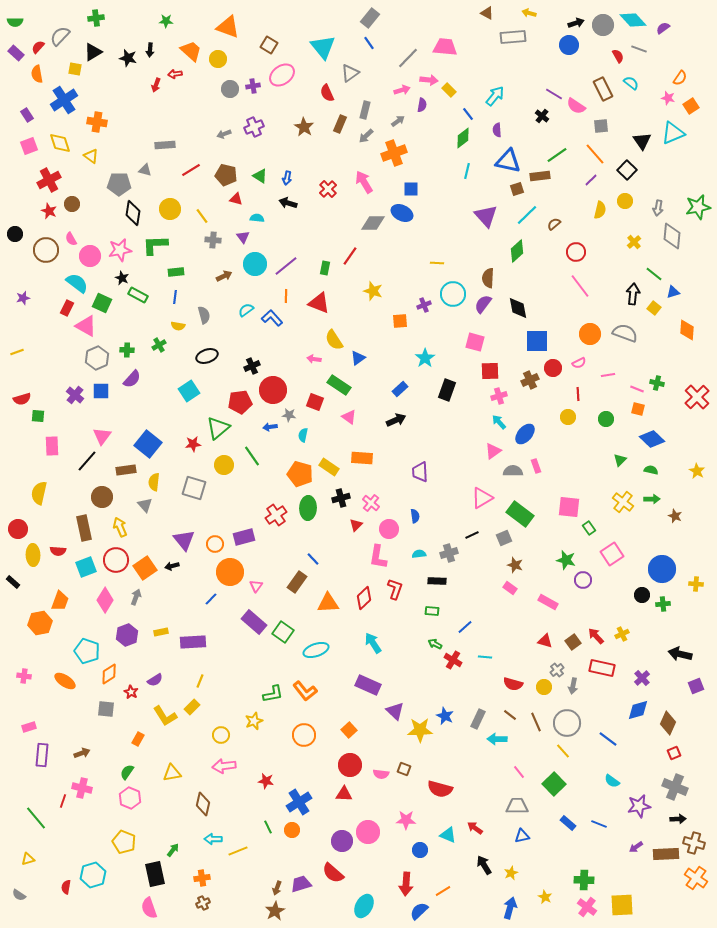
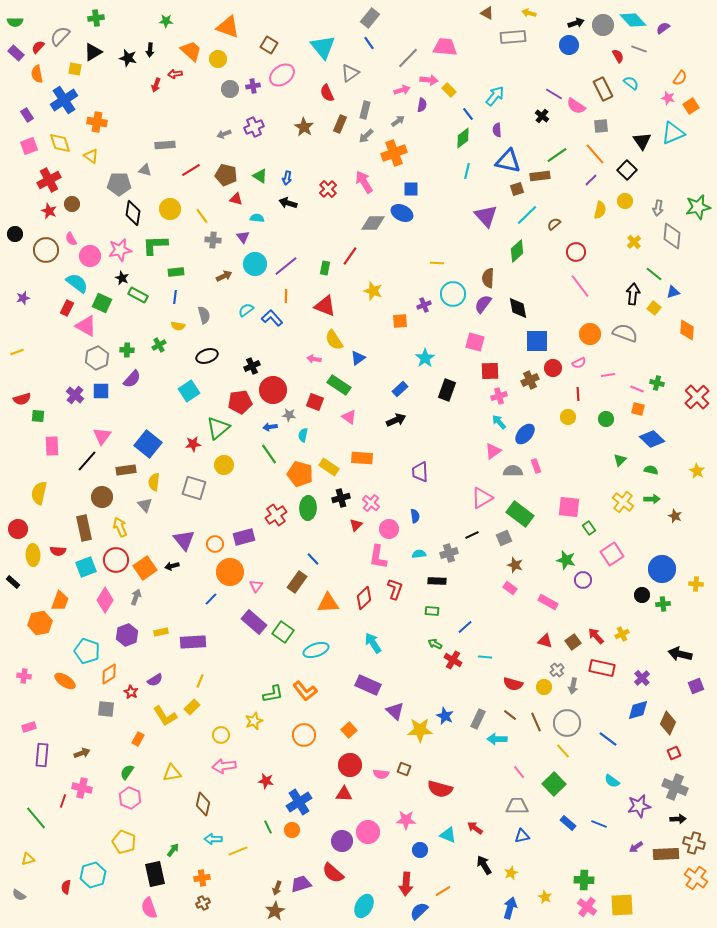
red triangle at (319, 303): moved 6 px right, 3 px down
green line at (252, 456): moved 17 px right, 2 px up
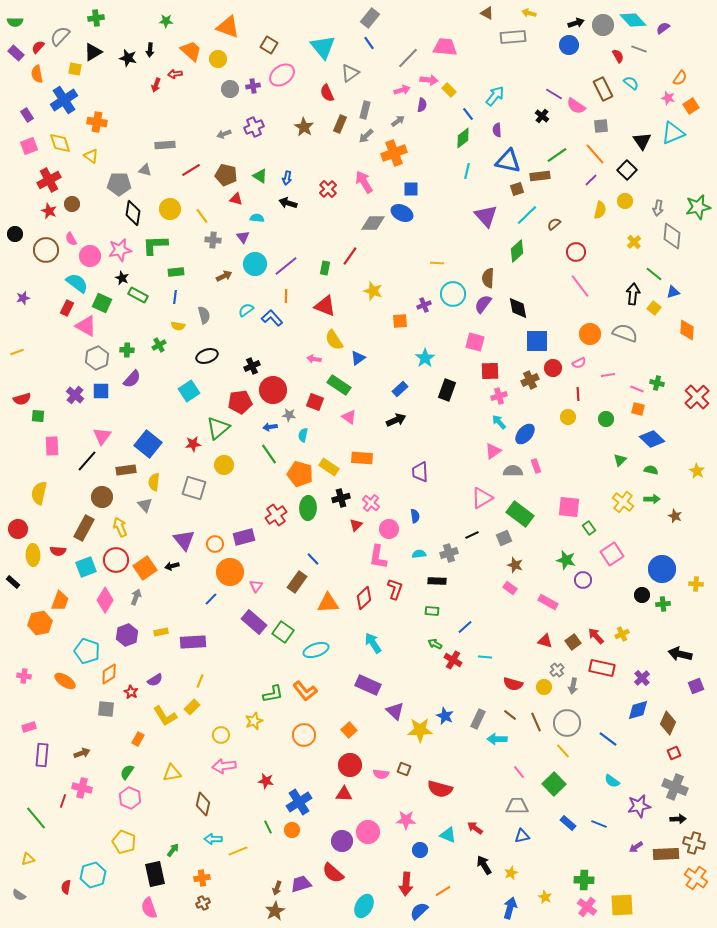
brown rectangle at (84, 528): rotated 40 degrees clockwise
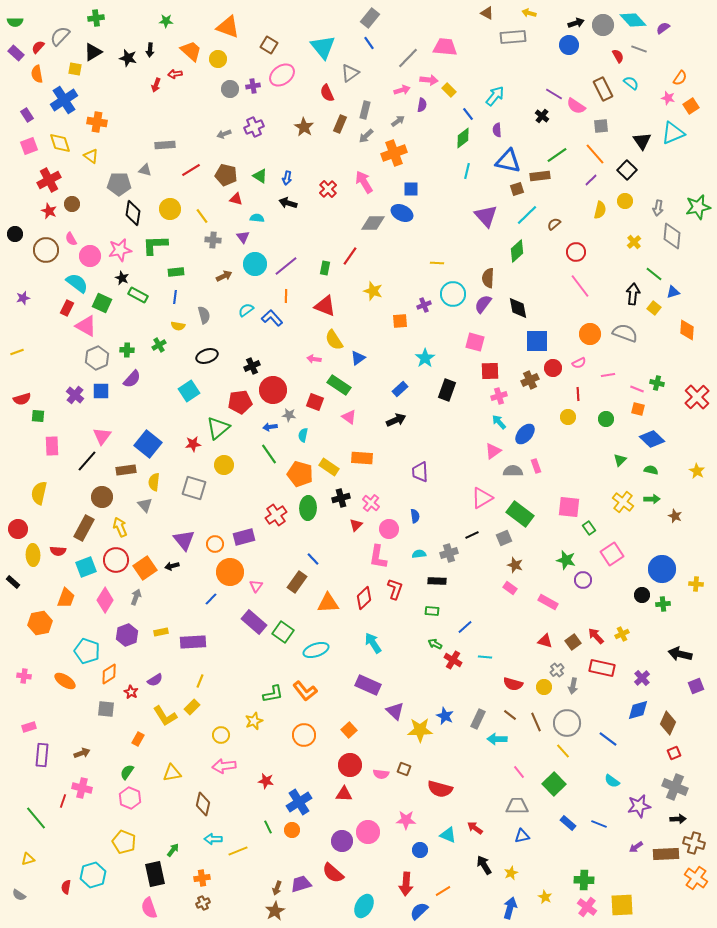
orange trapezoid at (60, 601): moved 6 px right, 3 px up
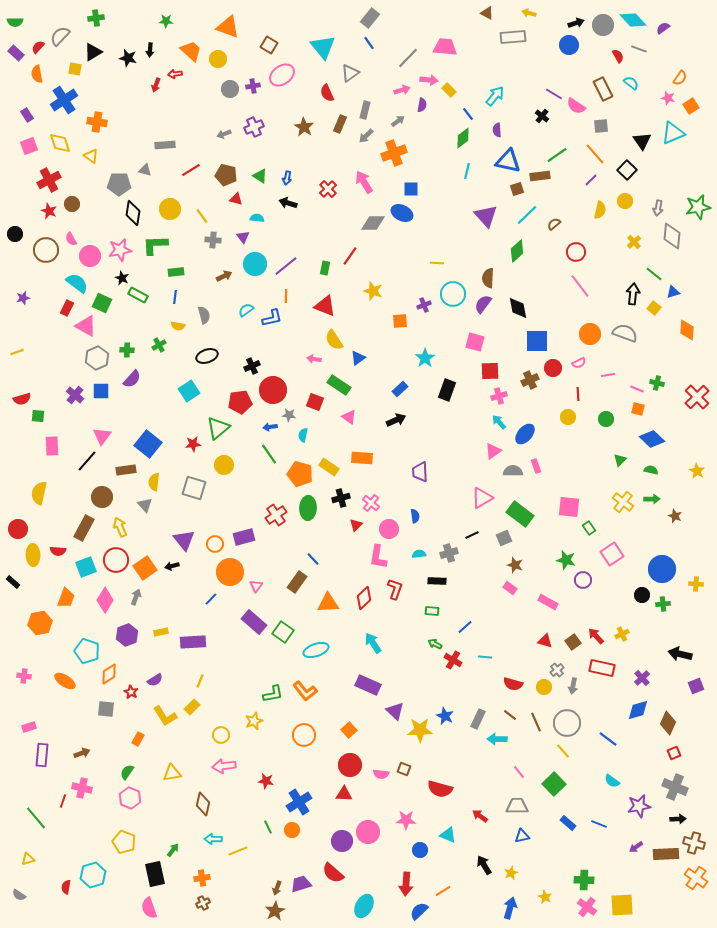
blue L-shape at (272, 318): rotated 120 degrees clockwise
red arrow at (475, 828): moved 5 px right, 12 px up
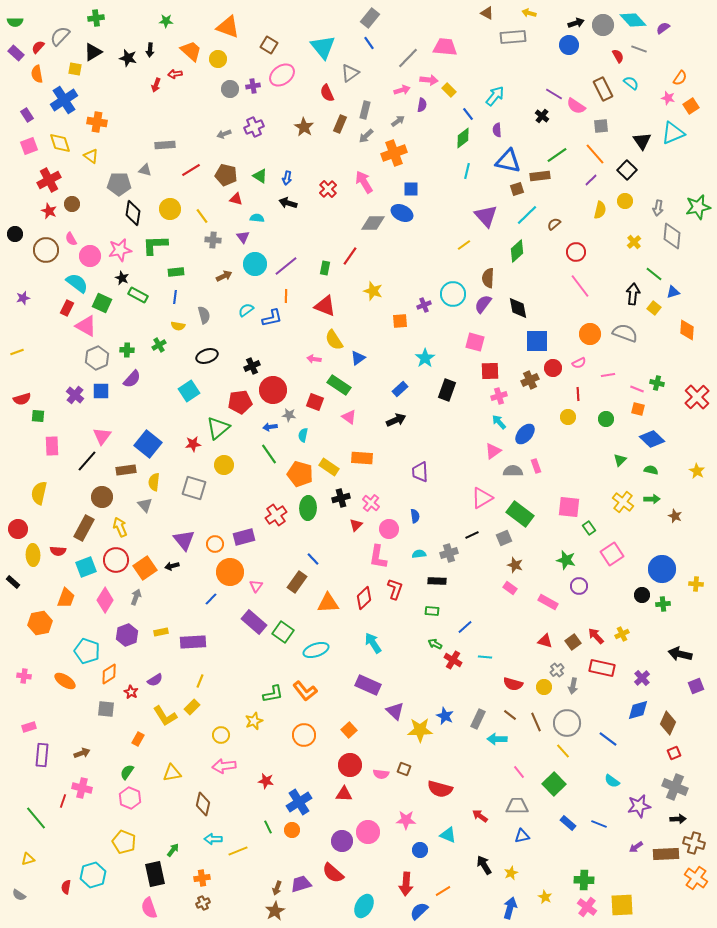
yellow line at (437, 263): moved 27 px right, 18 px up; rotated 40 degrees counterclockwise
purple circle at (583, 580): moved 4 px left, 6 px down
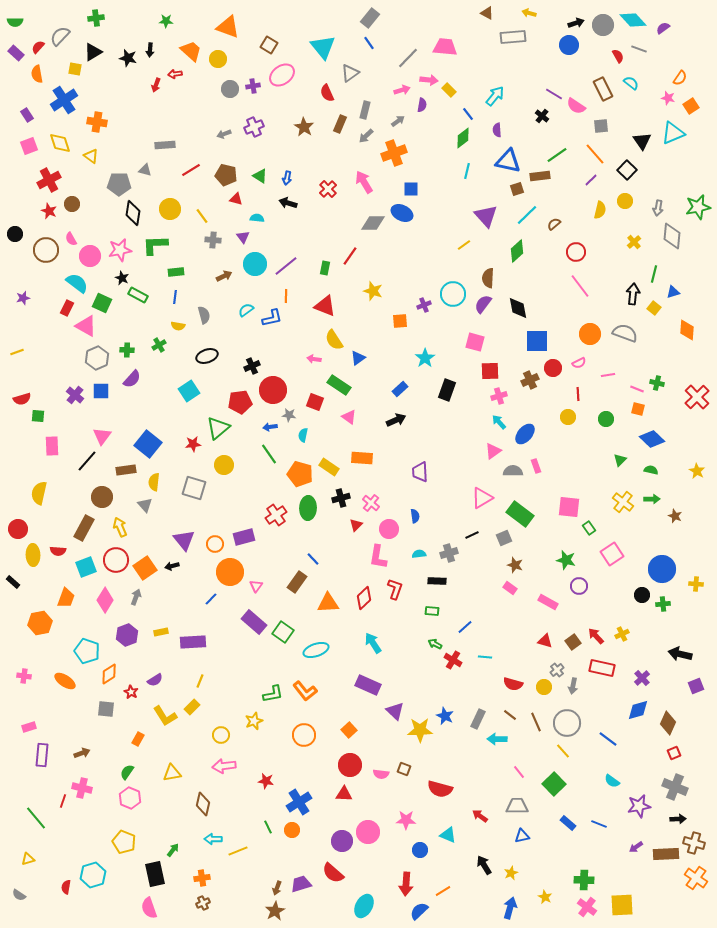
green line at (654, 274): rotated 66 degrees clockwise
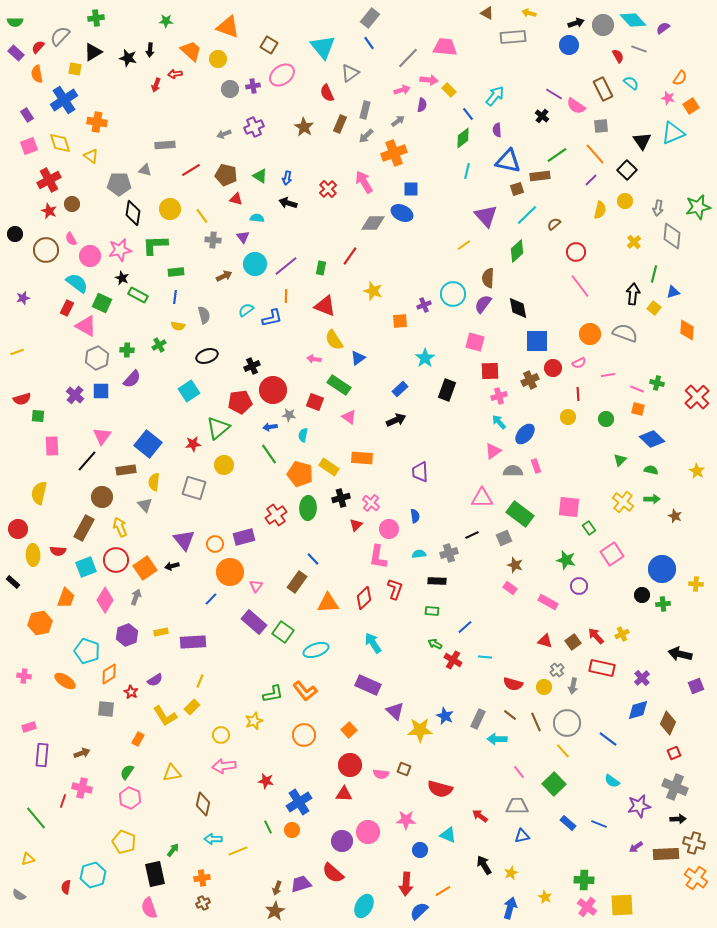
green rectangle at (325, 268): moved 4 px left
pink triangle at (482, 498): rotated 30 degrees clockwise
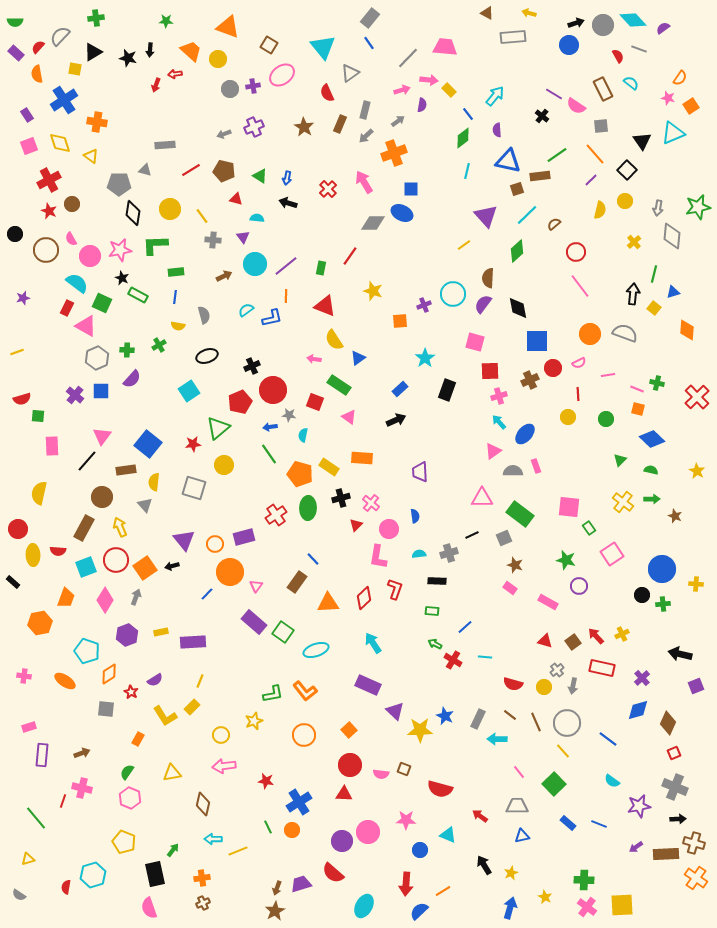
brown pentagon at (226, 175): moved 2 px left, 4 px up
red pentagon at (240, 402): rotated 15 degrees counterclockwise
blue line at (211, 599): moved 4 px left, 5 px up
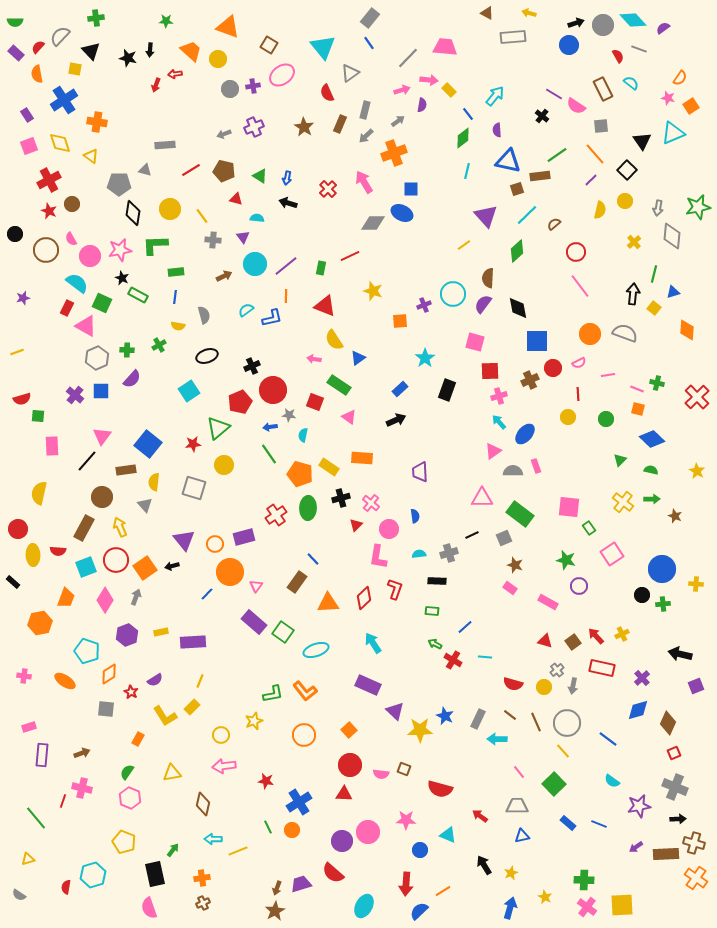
black triangle at (93, 52): moved 2 px left, 1 px up; rotated 42 degrees counterclockwise
red line at (350, 256): rotated 30 degrees clockwise
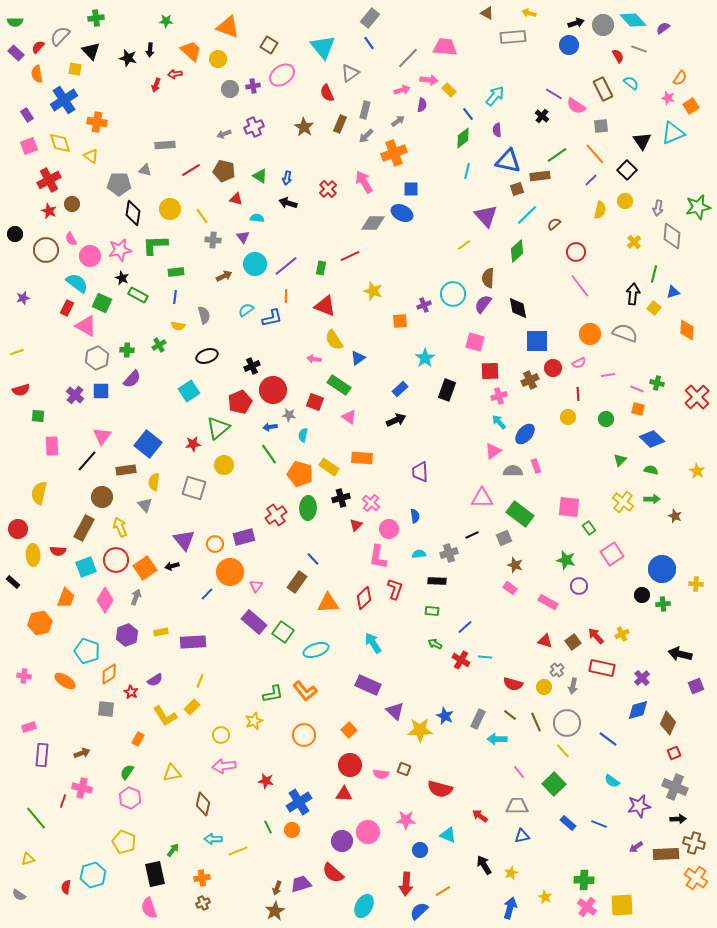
red semicircle at (22, 399): moved 1 px left, 9 px up
red cross at (453, 660): moved 8 px right
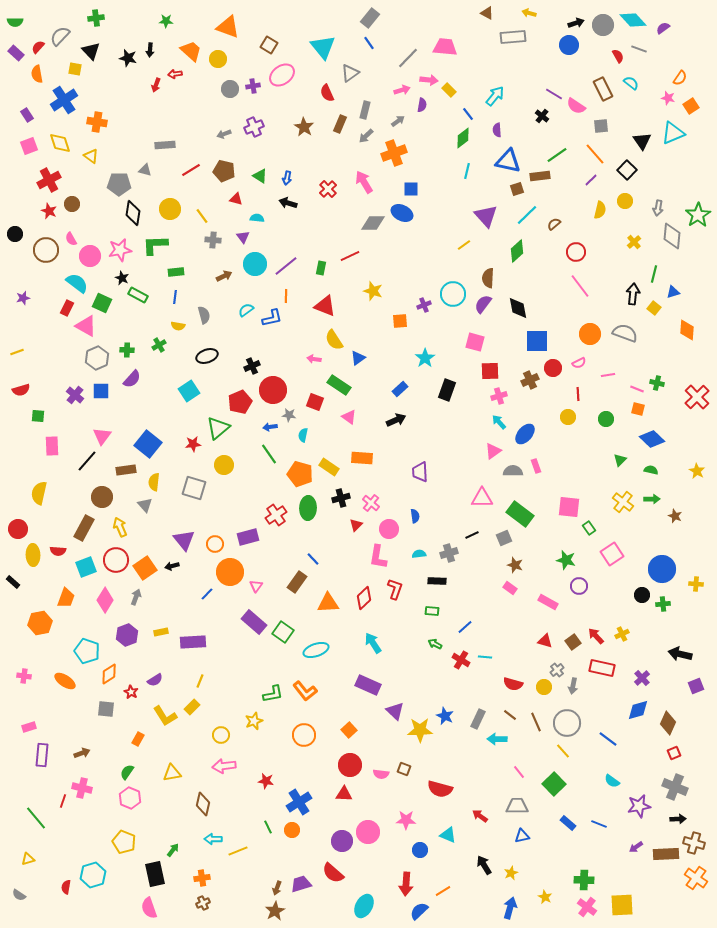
green star at (698, 207): moved 8 px down; rotated 20 degrees counterclockwise
purple rectangle at (244, 537): moved 4 px right
